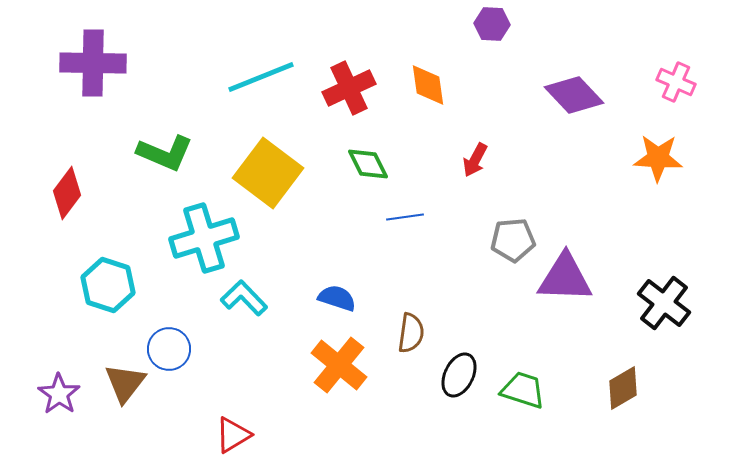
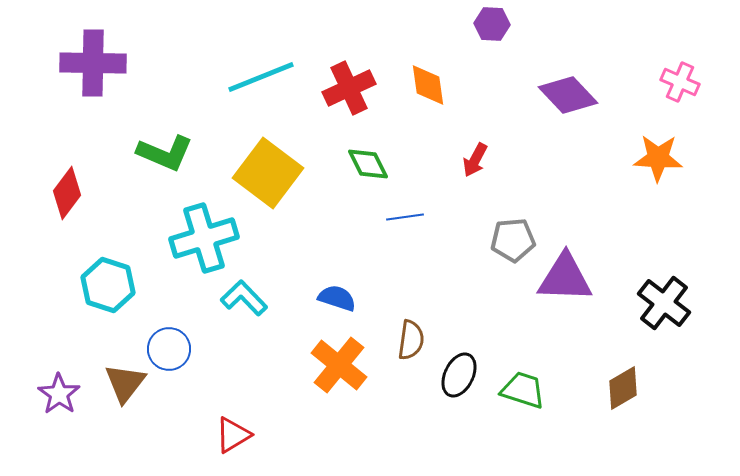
pink cross: moved 4 px right
purple diamond: moved 6 px left
brown semicircle: moved 7 px down
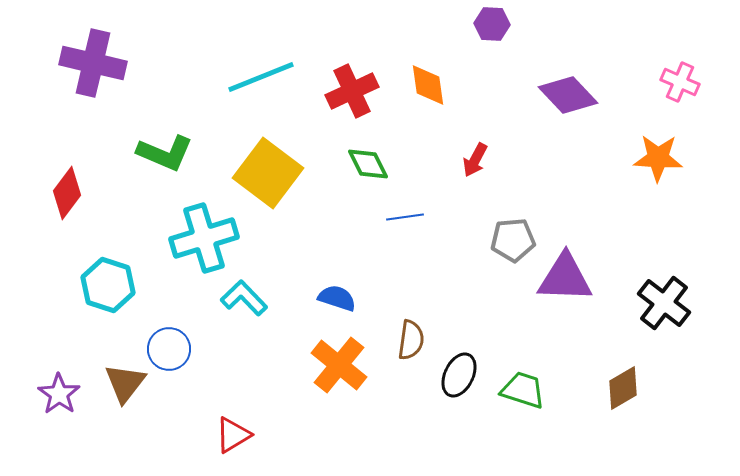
purple cross: rotated 12 degrees clockwise
red cross: moved 3 px right, 3 px down
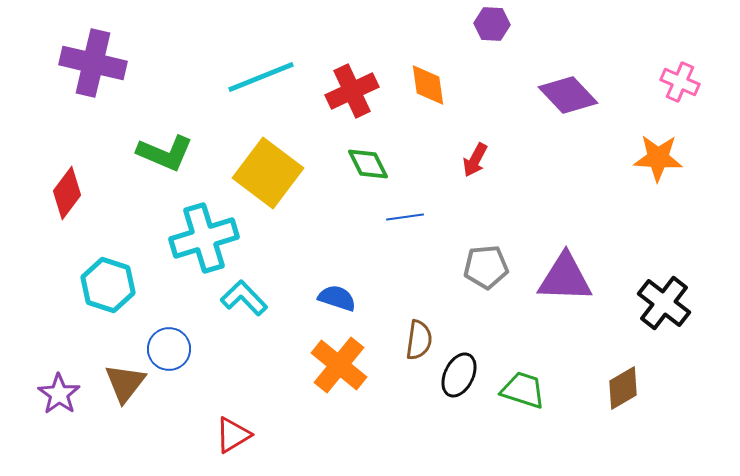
gray pentagon: moved 27 px left, 27 px down
brown semicircle: moved 8 px right
